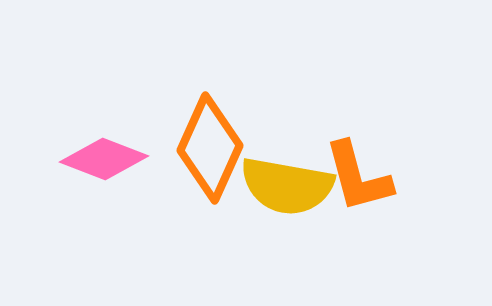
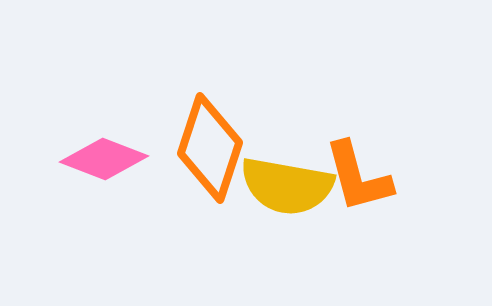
orange diamond: rotated 6 degrees counterclockwise
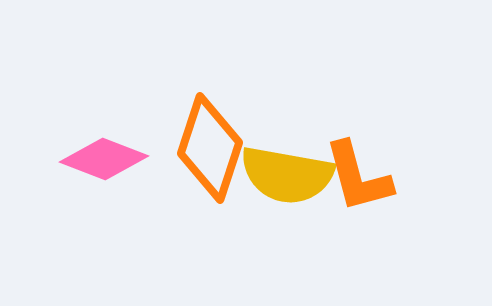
yellow semicircle: moved 11 px up
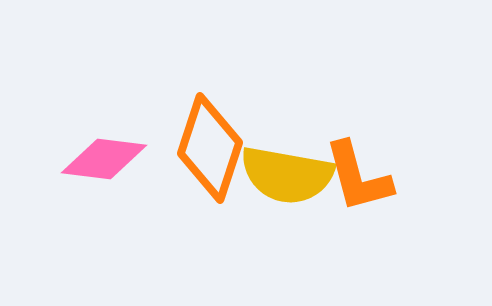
pink diamond: rotated 14 degrees counterclockwise
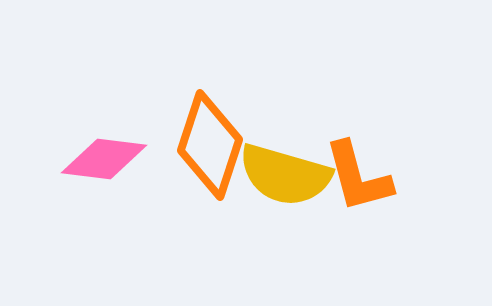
orange diamond: moved 3 px up
yellow semicircle: moved 2 px left; rotated 6 degrees clockwise
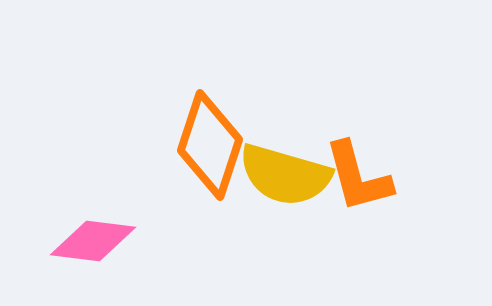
pink diamond: moved 11 px left, 82 px down
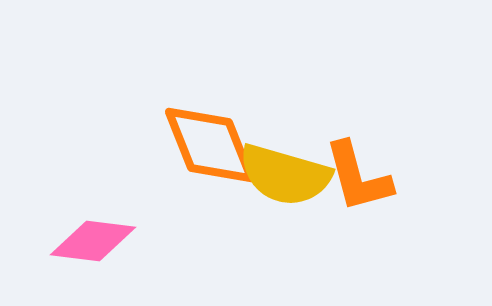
orange diamond: rotated 40 degrees counterclockwise
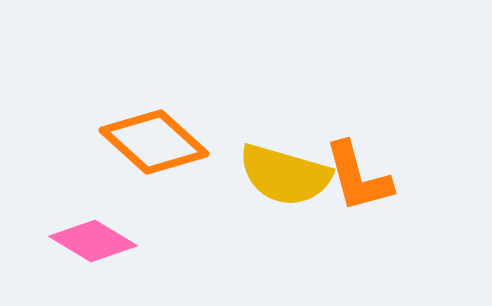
orange diamond: moved 56 px left, 3 px up; rotated 26 degrees counterclockwise
pink diamond: rotated 24 degrees clockwise
